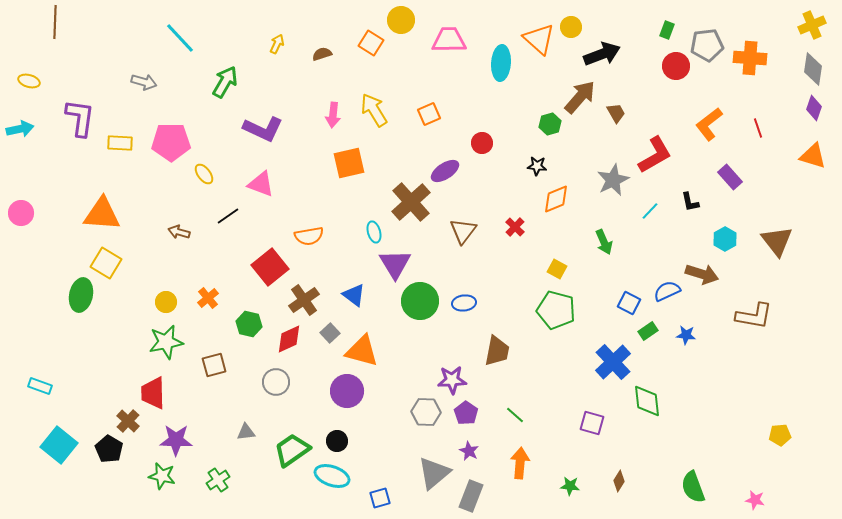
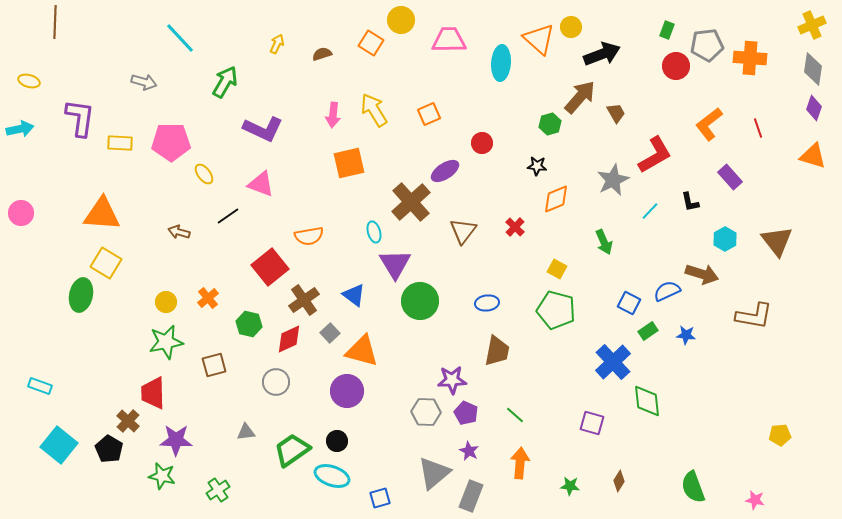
blue ellipse at (464, 303): moved 23 px right
purple pentagon at (466, 413): rotated 10 degrees counterclockwise
green cross at (218, 480): moved 10 px down
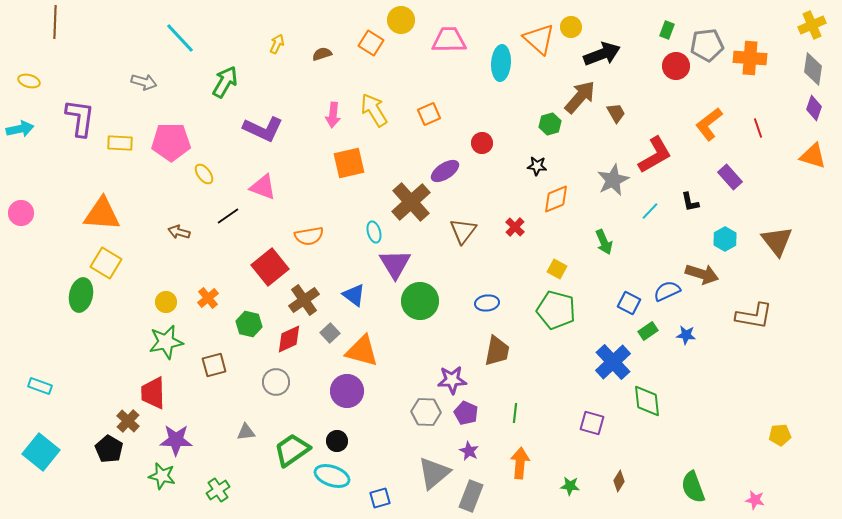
pink triangle at (261, 184): moved 2 px right, 3 px down
green line at (515, 415): moved 2 px up; rotated 54 degrees clockwise
cyan square at (59, 445): moved 18 px left, 7 px down
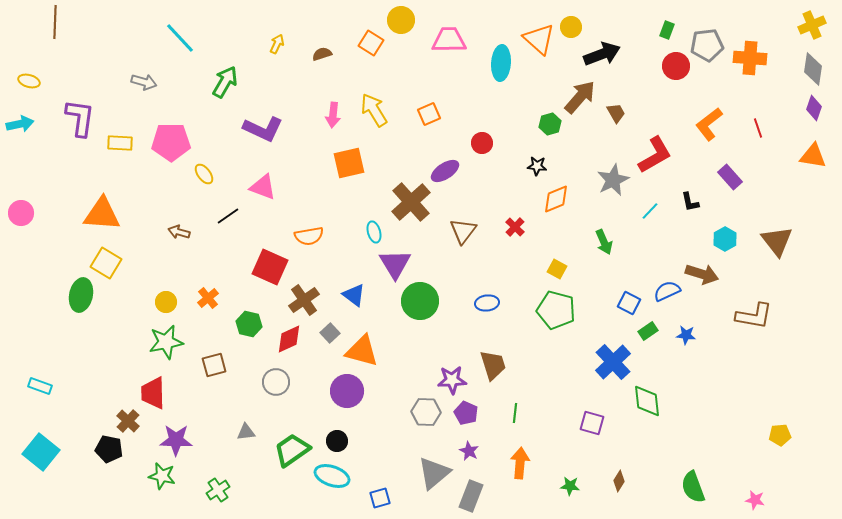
cyan arrow at (20, 129): moved 5 px up
orange triangle at (813, 156): rotated 8 degrees counterclockwise
red square at (270, 267): rotated 27 degrees counterclockwise
brown trapezoid at (497, 351): moved 4 px left, 14 px down; rotated 28 degrees counterclockwise
black pentagon at (109, 449): rotated 20 degrees counterclockwise
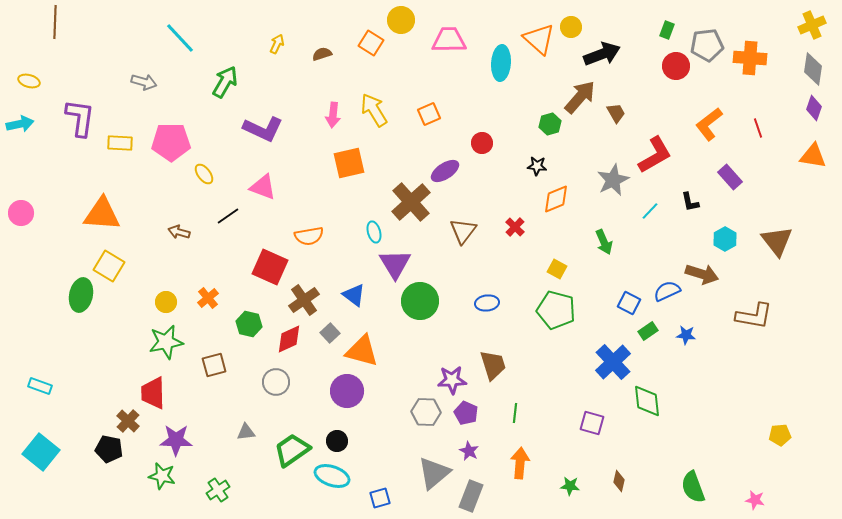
yellow square at (106, 263): moved 3 px right, 3 px down
brown diamond at (619, 481): rotated 20 degrees counterclockwise
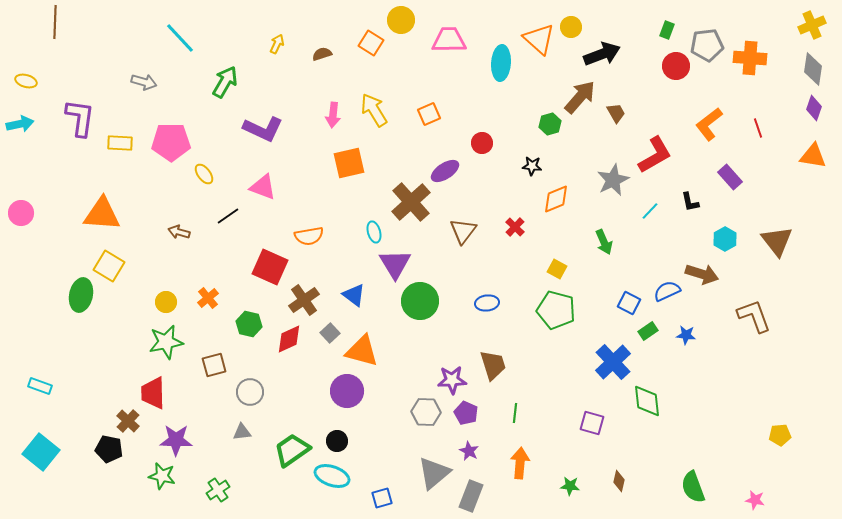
yellow ellipse at (29, 81): moved 3 px left
black star at (537, 166): moved 5 px left
brown L-shape at (754, 316): rotated 120 degrees counterclockwise
gray circle at (276, 382): moved 26 px left, 10 px down
gray triangle at (246, 432): moved 4 px left
blue square at (380, 498): moved 2 px right
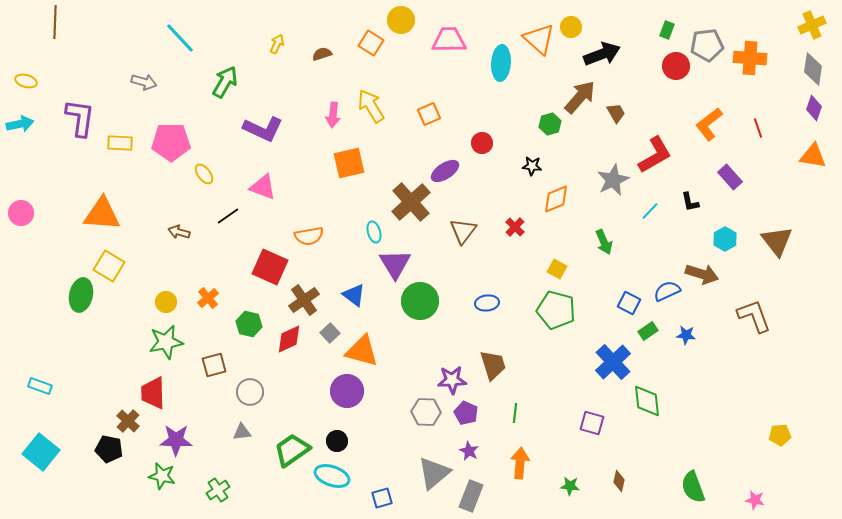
yellow arrow at (374, 110): moved 3 px left, 4 px up
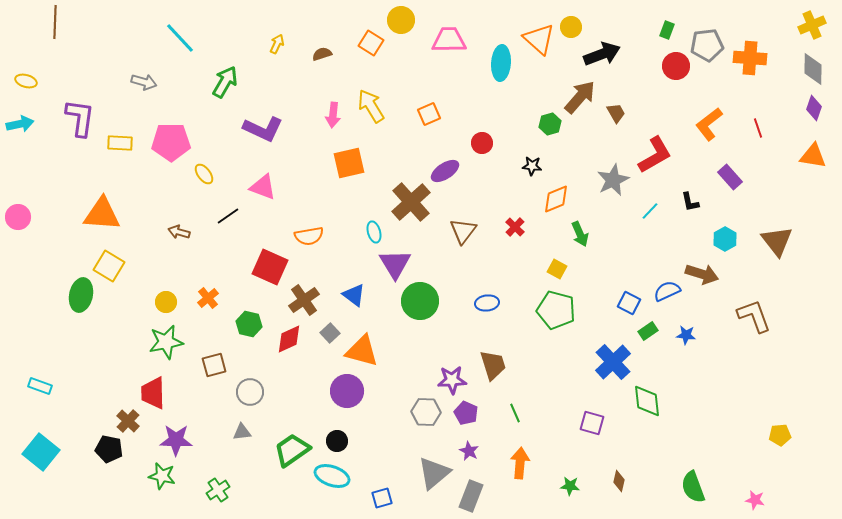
gray diamond at (813, 69): rotated 8 degrees counterclockwise
pink circle at (21, 213): moved 3 px left, 4 px down
green arrow at (604, 242): moved 24 px left, 8 px up
green line at (515, 413): rotated 30 degrees counterclockwise
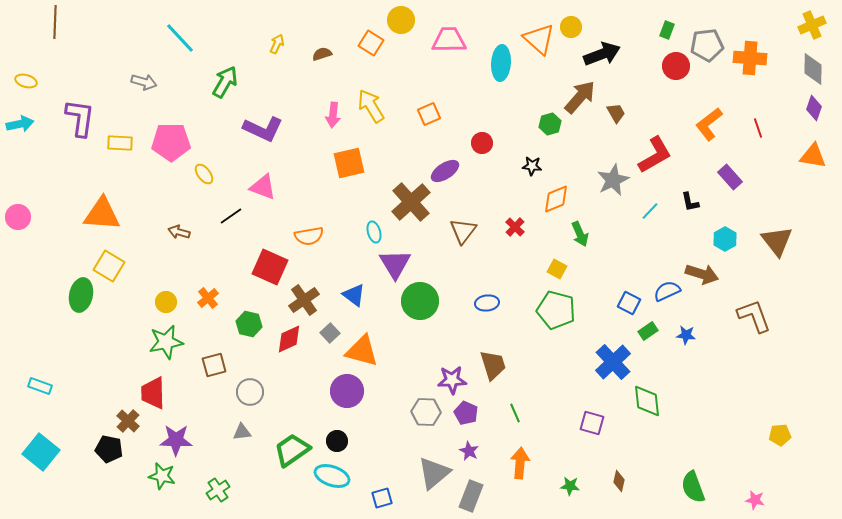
black line at (228, 216): moved 3 px right
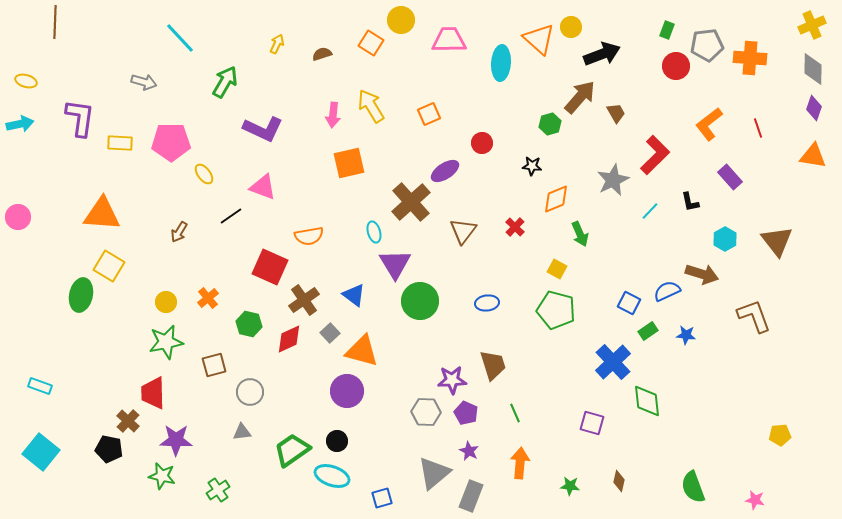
red L-shape at (655, 155): rotated 15 degrees counterclockwise
brown arrow at (179, 232): rotated 75 degrees counterclockwise
